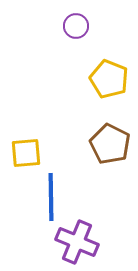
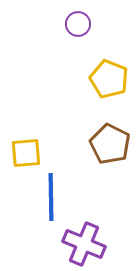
purple circle: moved 2 px right, 2 px up
purple cross: moved 7 px right, 2 px down
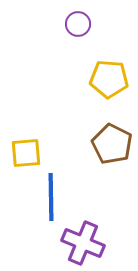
yellow pentagon: rotated 18 degrees counterclockwise
brown pentagon: moved 2 px right
purple cross: moved 1 px left, 1 px up
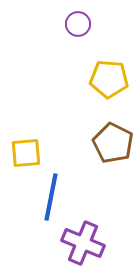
brown pentagon: moved 1 px right, 1 px up
blue line: rotated 12 degrees clockwise
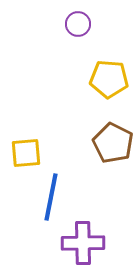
purple cross: rotated 24 degrees counterclockwise
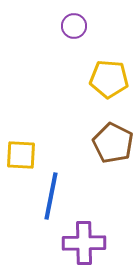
purple circle: moved 4 px left, 2 px down
yellow square: moved 5 px left, 2 px down; rotated 8 degrees clockwise
blue line: moved 1 px up
purple cross: moved 1 px right
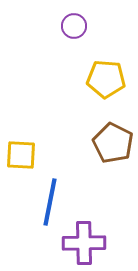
yellow pentagon: moved 3 px left
blue line: moved 1 px left, 6 px down
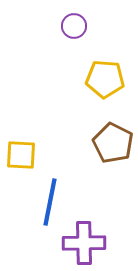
yellow pentagon: moved 1 px left
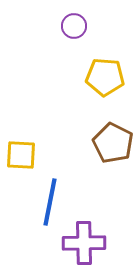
yellow pentagon: moved 2 px up
